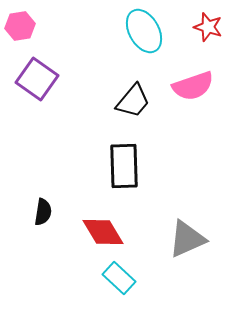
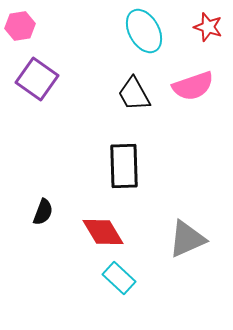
black trapezoid: moved 1 px right, 7 px up; rotated 111 degrees clockwise
black semicircle: rotated 12 degrees clockwise
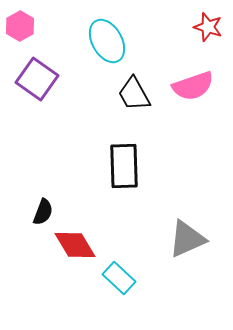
pink hexagon: rotated 20 degrees counterclockwise
cyan ellipse: moved 37 px left, 10 px down
red diamond: moved 28 px left, 13 px down
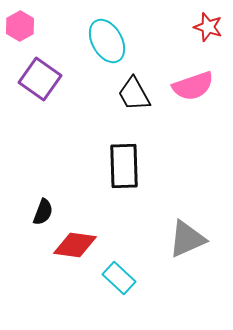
purple square: moved 3 px right
red diamond: rotated 51 degrees counterclockwise
